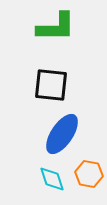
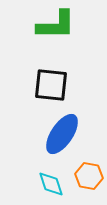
green L-shape: moved 2 px up
orange hexagon: moved 2 px down
cyan diamond: moved 1 px left, 5 px down
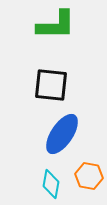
cyan diamond: rotated 28 degrees clockwise
